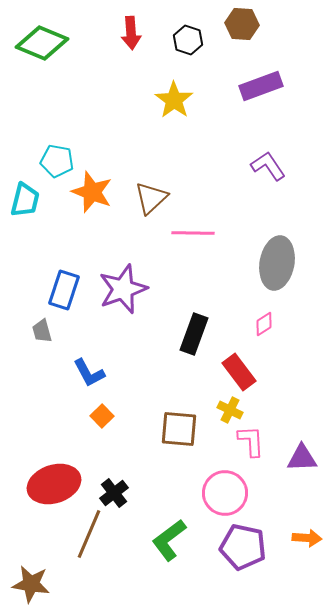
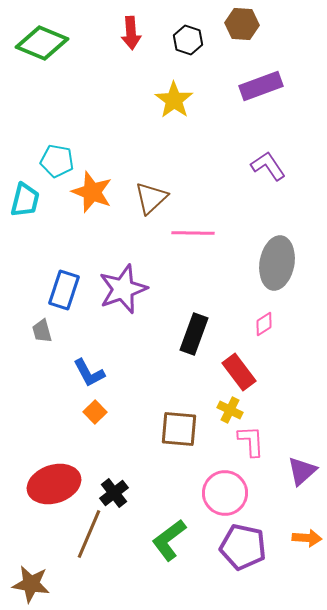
orange square: moved 7 px left, 4 px up
purple triangle: moved 13 px down; rotated 40 degrees counterclockwise
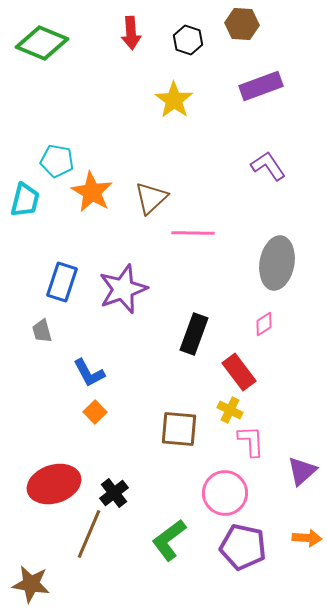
orange star: rotated 9 degrees clockwise
blue rectangle: moved 2 px left, 8 px up
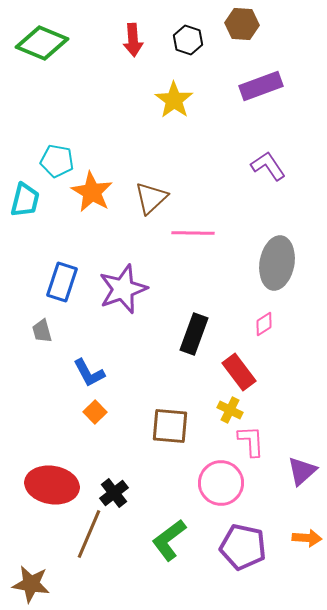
red arrow: moved 2 px right, 7 px down
brown square: moved 9 px left, 3 px up
red ellipse: moved 2 px left, 1 px down; rotated 27 degrees clockwise
pink circle: moved 4 px left, 10 px up
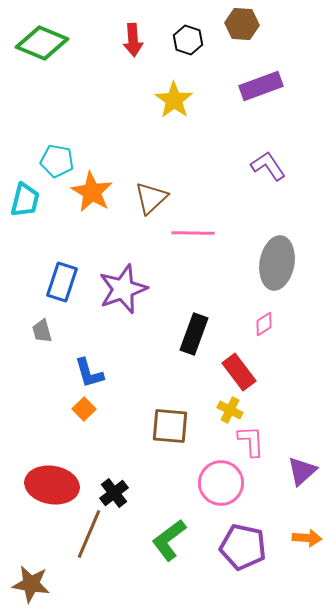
blue L-shape: rotated 12 degrees clockwise
orange square: moved 11 px left, 3 px up
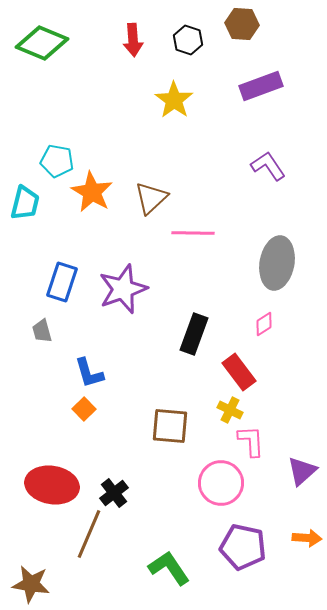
cyan trapezoid: moved 3 px down
green L-shape: moved 28 px down; rotated 93 degrees clockwise
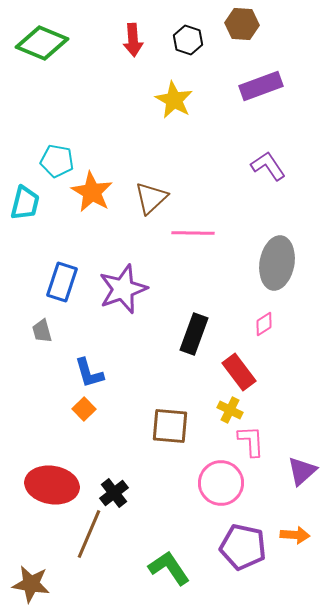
yellow star: rotated 6 degrees counterclockwise
orange arrow: moved 12 px left, 3 px up
